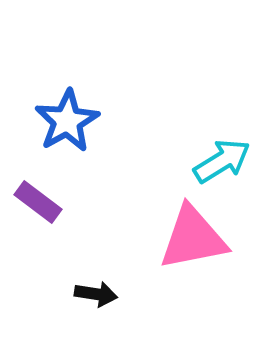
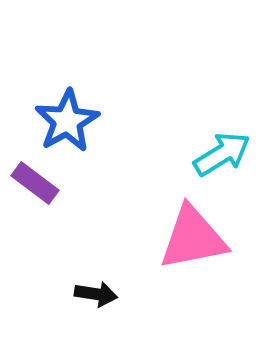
cyan arrow: moved 7 px up
purple rectangle: moved 3 px left, 19 px up
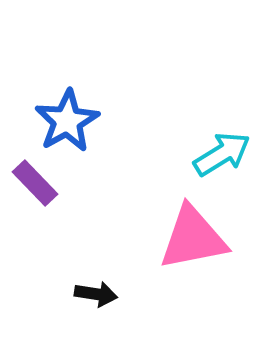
purple rectangle: rotated 9 degrees clockwise
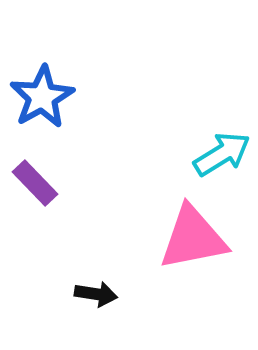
blue star: moved 25 px left, 24 px up
